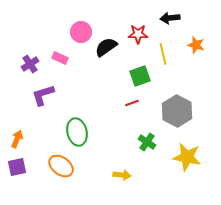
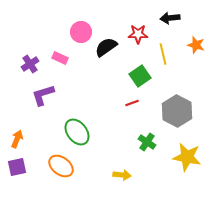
green square: rotated 15 degrees counterclockwise
green ellipse: rotated 24 degrees counterclockwise
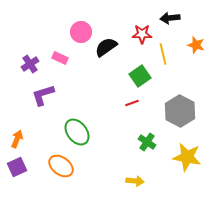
red star: moved 4 px right
gray hexagon: moved 3 px right
purple square: rotated 12 degrees counterclockwise
yellow arrow: moved 13 px right, 6 px down
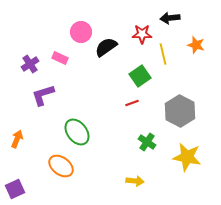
purple square: moved 2 px left, 22 px down
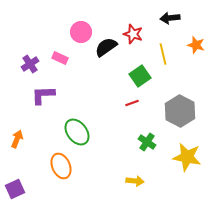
red star: moved 9 px left; rotated 18 degrees clockwise
purple L-shape: rotated 15 degrees clockwise
orange ellipse: rotated 30 degrees clockwise
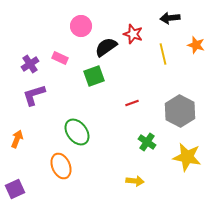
pink circle: moved 6 px up
green square: moved 46 px left; rotated 15 degrees clockwise
purple L-shape: moved 9 px left; rotated 15 degrees counterclockwise
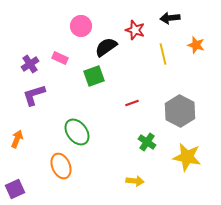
red star: moved 2 px right, 4 px up
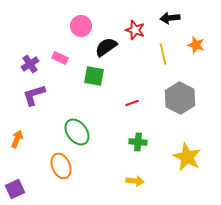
green square: rotated 30 degrees clockwise
gray hexagon: moved 13 px up
green cross: moved 9 px left; rotated 30 degrees counterclockwise
yellow star: rotated 16 degrees clockwise
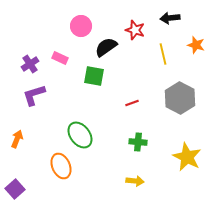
green ellipse: moved 3 px right, 3 px down
purple square: rotated 18 degrees counterclockwise
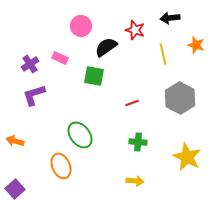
orange arrow: moved 2 px left, 2 px down; rotated 96 degrees counterclockwise
